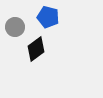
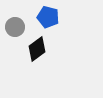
black diamond: moved 1 px right
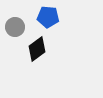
blue pentagon: rotated 10 degrees counterclockwise
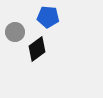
gray circle: moved 5 px down
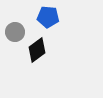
black diamond: moved 1 px down
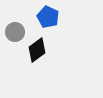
blue pentagon: rotated 20 degrees clockwise
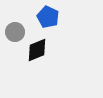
black diamond: rotated 15 degrees clockwise
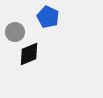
black diamond: moved 8 px left, 4 px down
